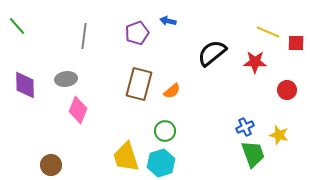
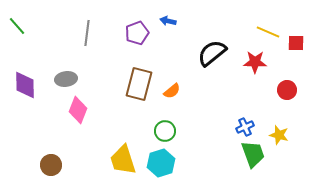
gray line: moved 3 px right, 3 px up
yellow trapezoid: moved 3 px left, 3 px down
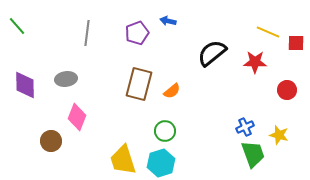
pink diamond: moved 1 px left, 7 px down
brown circle: moved 24 px up
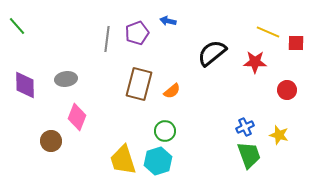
gray line: moved 20 px right, 6 px down
green trapezoid: moved 4 px left, 1 px down
cyan hexagon: moved 3 px left, 2 px up
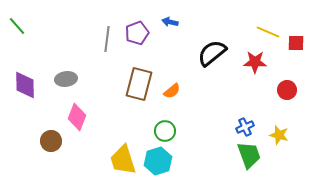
blue arrow: moved 2 px right, 1 px down
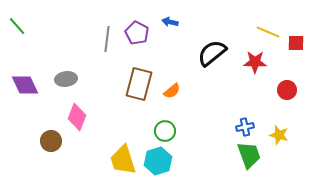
purple pentagon: rotated 25 degrees counterclockwise
purple diamond: rotated 24 degrees counterclockwise
blue cross: rotated 12 degrees clockwise
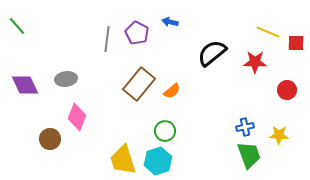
brown rectangle: rotated 24 degrees clockwise
yellow star: rotated 12 degrees counterclockwise
brown circle: moved 1 px left, 2 px up
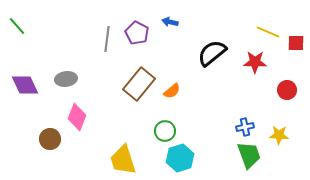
cyan hexagon: moved 22 px right, 3 px up
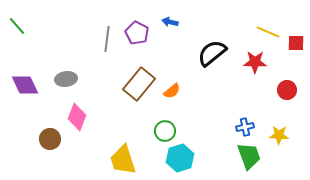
green trapezoid: moved 1 px down
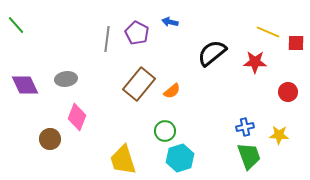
green line: moved 1 px left, 1 px up
red circle: moved 1 px right, 2 px down
